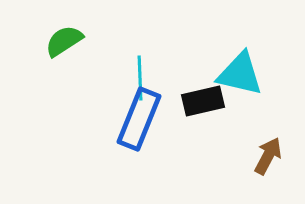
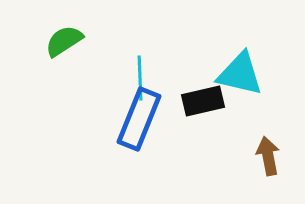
brown arrow: rotated 39 degrees counterclockwise
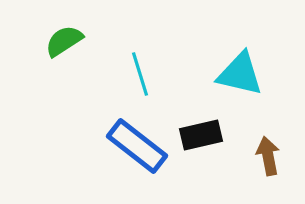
cyan line: moved 4 px up; rotated 15 degrees counterclockwise
black rectangle: moved 2 px left, 34 px down
blue rectangle: moved 2 px left, 27 px down; rotated 74 degrees counterclockwise
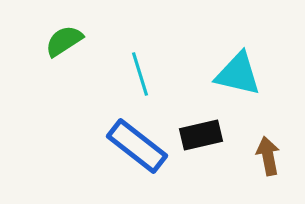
cyan triangle: moved 2 px left
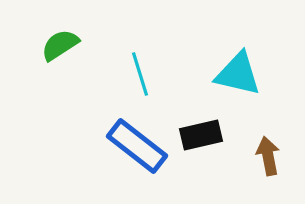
green semicircle: moved 4 px left, 4 px down
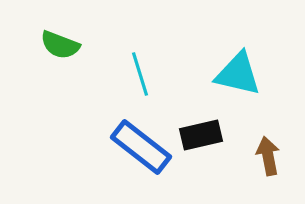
green semicircle: rotated 126 degrees counterclockwise
blue rectangle: moved 4 px right, 1 px down
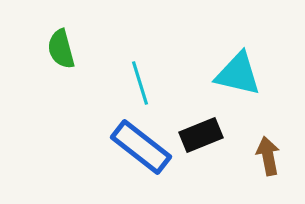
green semicircle: moved 1 px right, 4 px down; rotated 54 degrees clockwise
cyan line: moved 9 px down
black rectangle: rotated 9 degrees counterclockwise
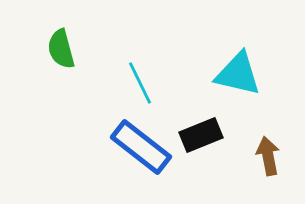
cyan line: rotated 9 degrees counterclockwise
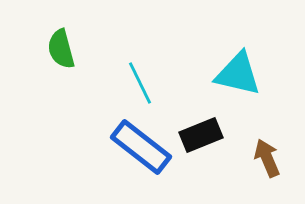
brown arrow: moved 1 px left, 2 px down; rotated 12 degrees counterclockwise
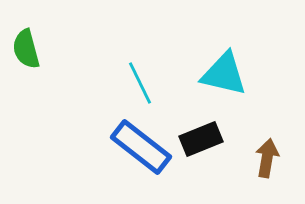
green semicircle: moved 35 px left
cyan triangle: moved 14 px left
black rectangle: moved 4 px down
brown arrow: rotated 33 degrees clockwise
